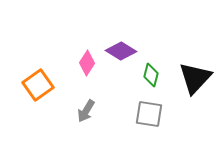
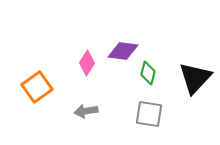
purple diamond: moved 2 px right; rotated 24 degrees counterclockwise
green diamond: moved 3 px left, 2 px up
orange square: moved 1 px left, 2 px down
gray arrow: rotated 50 degrees clockwise
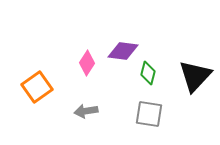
black triangle: moved 2 px up
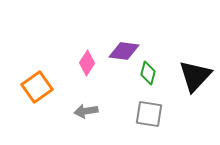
purple diamond: moved 1 px right
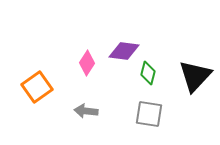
gray arrow: rotated 15 degrees clockwise
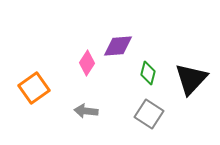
purple diamond: moved 6 px left, 5 px up; rotated 12 degrees counterclockwise
black triangle: moved 4 px left, 3 px down
orange square: moved 3 px left, 1 px down
gray square: rotated 24 degrees clockwise
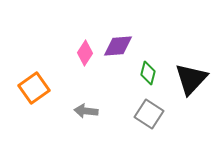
pink diamond: moved 2 px left, 10 px up
